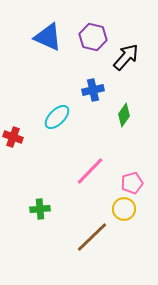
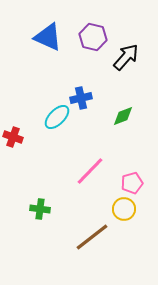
blue cross: moved 12 px left, 8 px down
green diamond: moved 1 px left, 1 px down; rotated 35 degrees clockwise
green cross: rotated 12 degrees clockwise
brown line: rotated 6 degrees clockwise
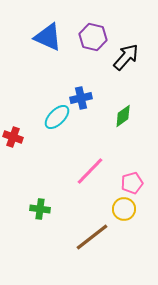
green diamond: rotated 15 degrees counterclockwise
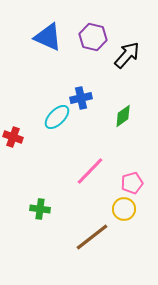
black arrow: moved 1 px right, 2 px up
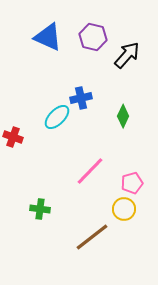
green diamond: rotated 30 degrees counterclockwise
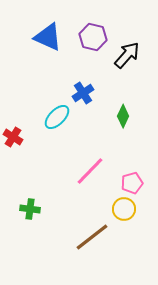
blue cross: moved 2 px right, 5 px up; rotated 20 degrees counterclockwise
red cross: rotated 12 degrees clockwise
green cross: moved 10 px left
